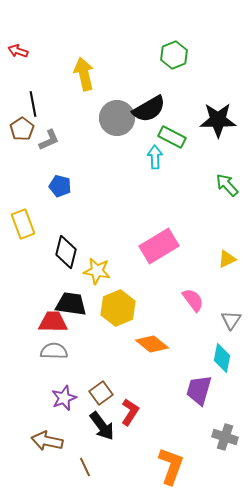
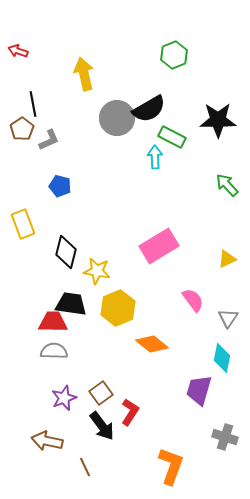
gray triangle: moved 3 px left, 2 px up
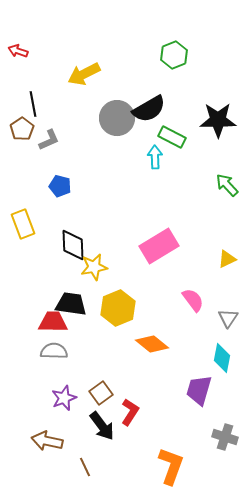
yellow arrow: rotated 104 degrees counterclockwise
black diamond: moved 7 px right, 7 px up; rotated 16 degrees counterclockwise
yellow star: moved 3 px left, 4 px up; rotated 20 degrees counterclockwise
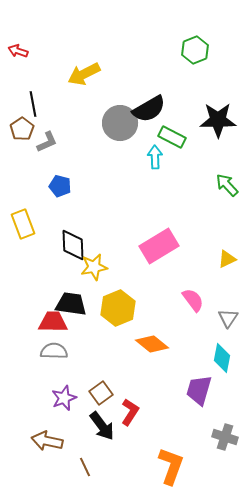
green hexagon: moved 21 px right, 5 px up
gray circle: moved 3 px right, 5 px down
gray L-shape: moved 2 px left, 2 px down
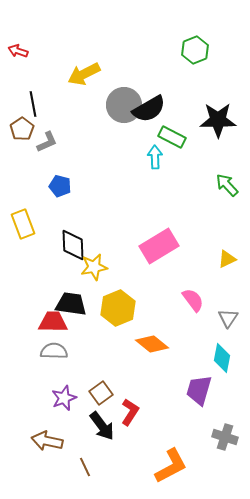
gray circle: moved 4 px right, 18 px up
orange L-shape: rotated 42 degrees clockwise
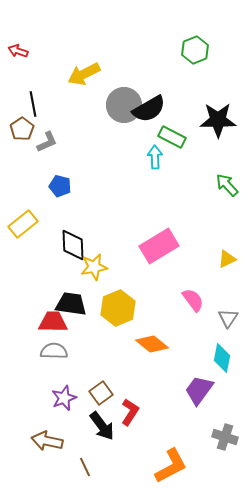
yellow rectangle: rotated 72 degrees clockwise
purple trapezoid: rotated 20 degrees clockwise
